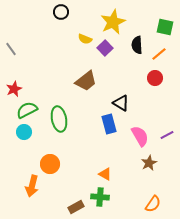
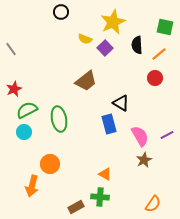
brown star: moved 5 px left, 3 px up
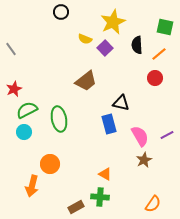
black triangle: rotated 18 degrees counterclockwise
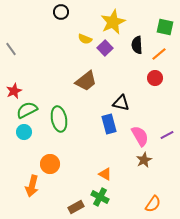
red star: moved 2 px down
green cross: rotated 24 degrees clockwise
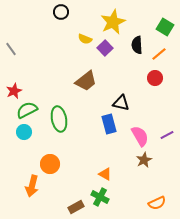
green square: rotated 18 degrees clockwise
orange semicircle: moved 4 px right, 1 px up; rotated 30 degrees clockwise
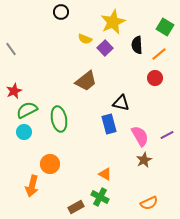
orange semicircle: moved 8 px left
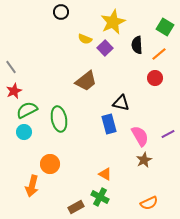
gray line: moved 18 px down
purple line: moved 1 px right, 1 px up
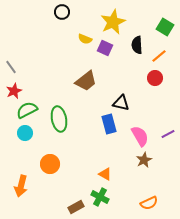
black circle: moved 1 px right
purple square: rotated 21 degrees counterclockwise
orange line: moved 2 px down
cyan circle: moved 1 px right, 1 px down
orange arrow: moved 11 px left
